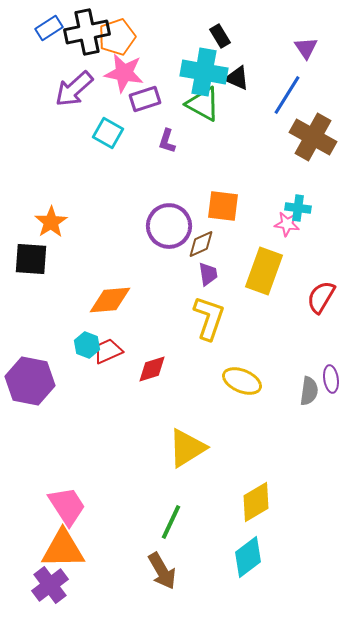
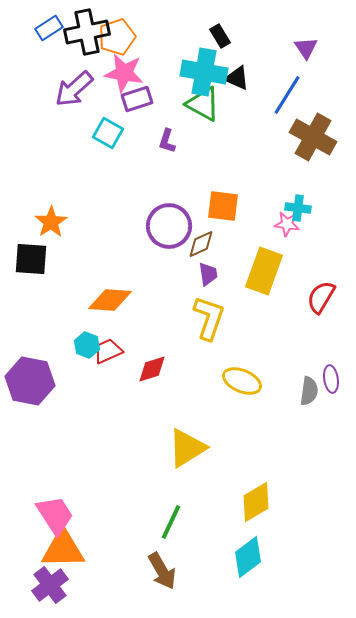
purple rectangle at (145, 99): moved 8 px left
orange diamond at (110, 300): rotated 9 degrees clockwise
pink trapezoid at (67, 506): moved 12 px left, 9 px down
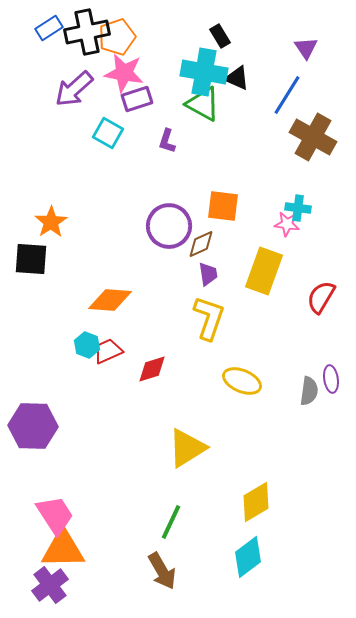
purple hexagon at (30, 381): moved 3 px right, 45 px down; rotated 9 degrees counterclockwise
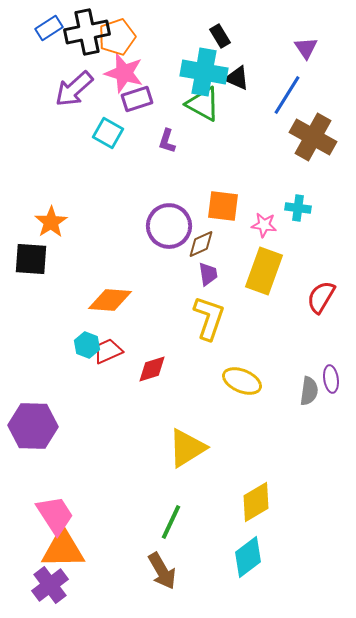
pink star at (124, 73): rotated 6 degrees clockwise
pink star at (287, 224): moved 23 px left, 1 px down
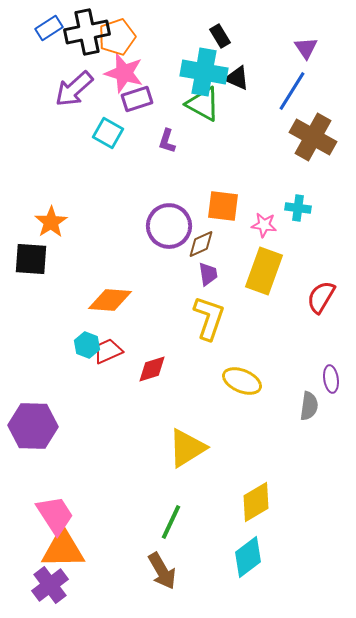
blue line at (287, 95): moved 5 px right, 4 px up
gray semicircle at (309, 391): moved 15 px down
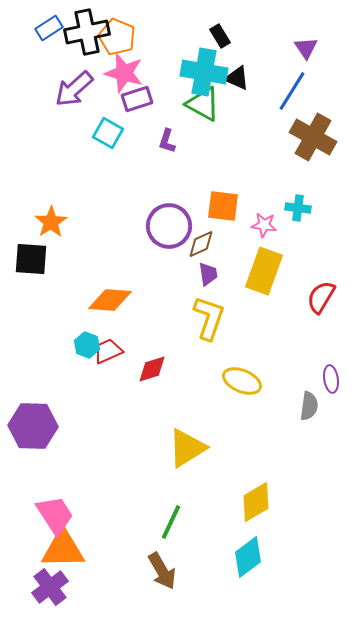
orange pentagon at (117, 37): rotated 30 degrees counterclockwise
purple cross at (50, 585): moved 2 px down
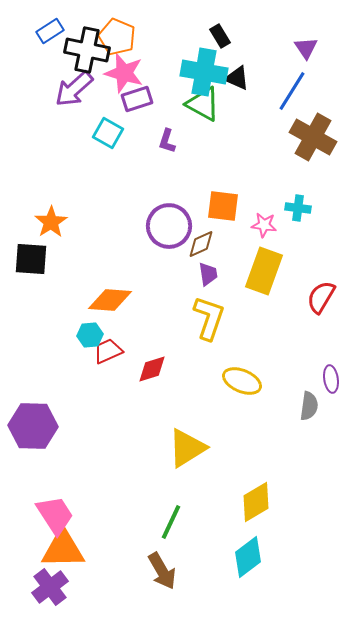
blue rectangle at (49, 28): moved 1 px right, 3 px down
black cross at (87, 32): moved 18 px down; rotated 24 degrees clockwise
cyan hexagon at (87, 345): moved 3 px right, 10 px up; rotated 25 degrees counterclockwise
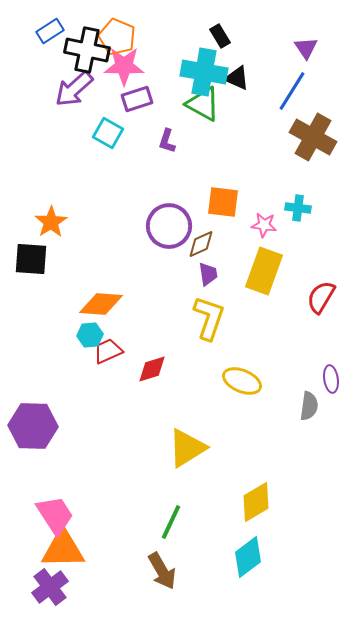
pink star at (124, 73): moved 7 px up; rotated 15 degrees counterclockwise
orange square at (223, 206): moved 4 px up
orange diamond at (110, 300): moved 9 px left, 4 px down
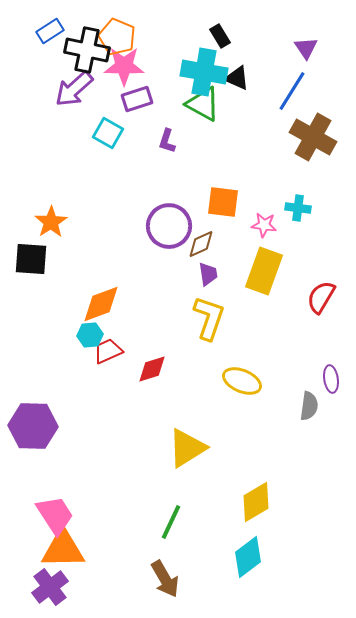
orange diamond at (101, 304): rotated 24 degrees counterclockwise
brown arrow at (162, 571): moved 3 px right, 8 px down
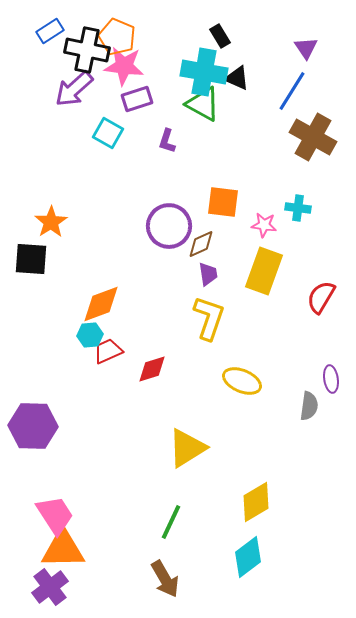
pink star at (124, 66): rotated 6 degrees clockwise
